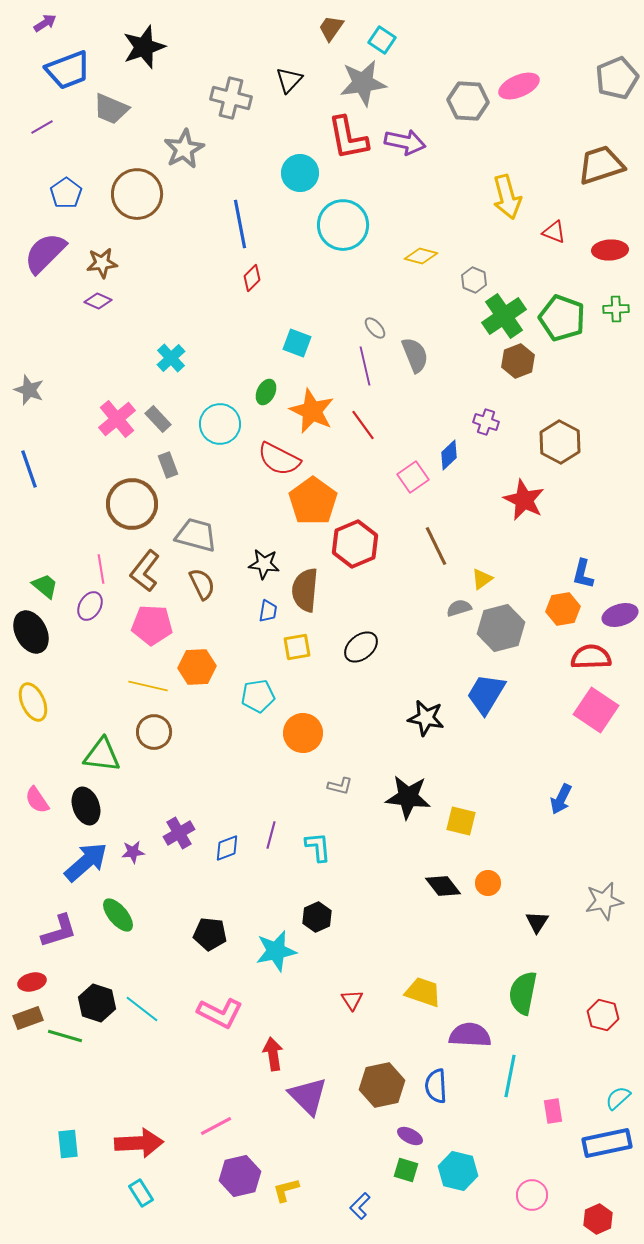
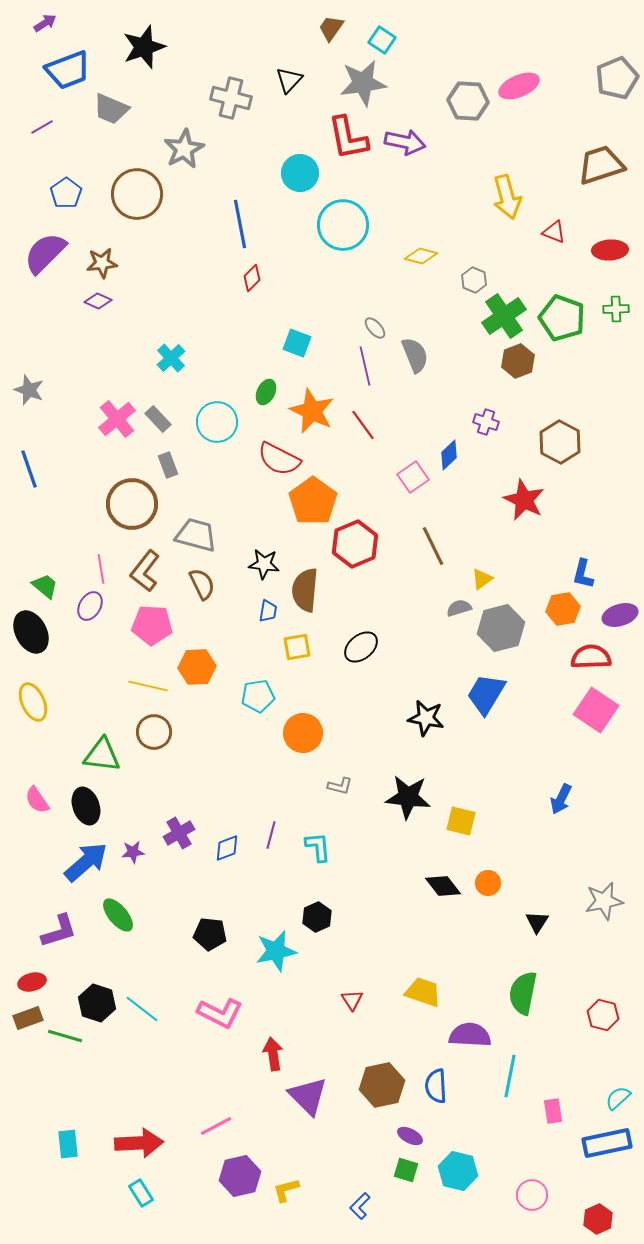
cyan circle at (220, 424): moved 3 px left, 2 px up
brown line at (436, 546): moved 3 px left
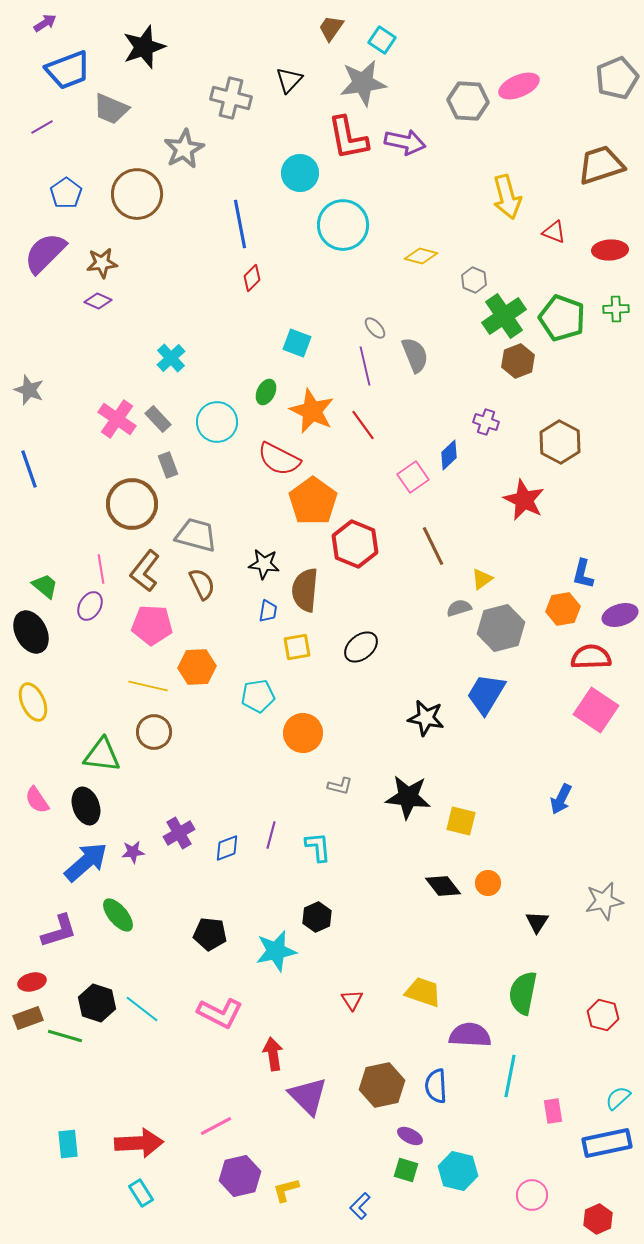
pink cross at (117, 419): rotated 15 degrees counterclockwise
red hexagon at (355, 544): rotated 15 degrees counterclockwise
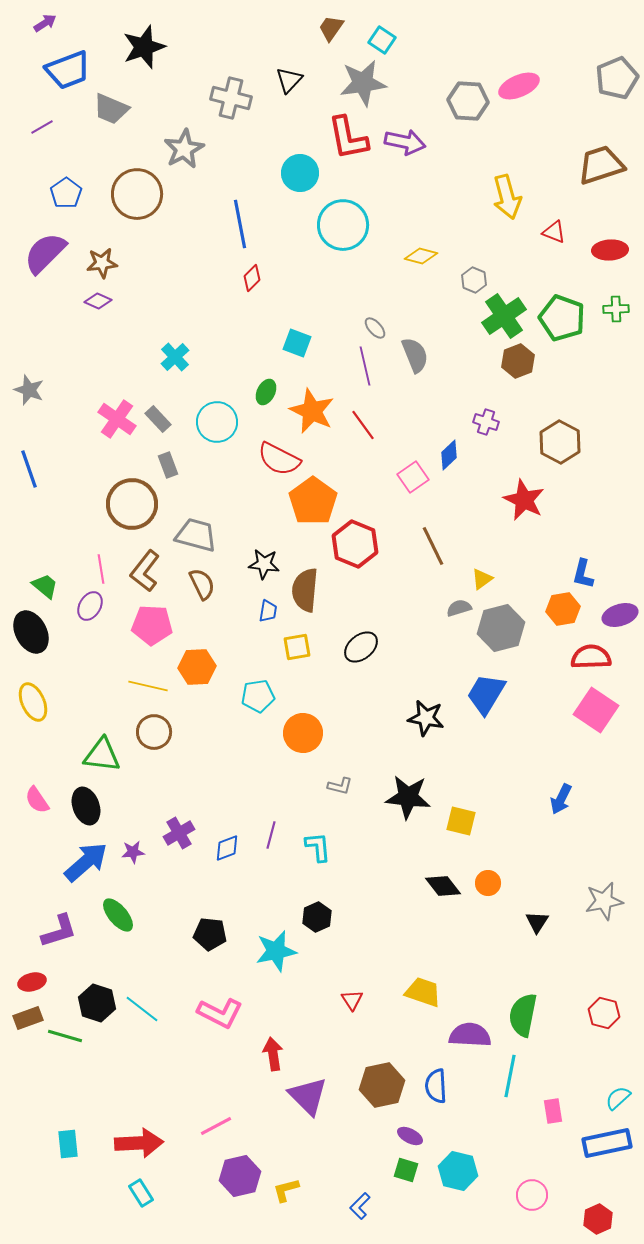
cyan cross at (171, 358): moved 4 px right, 1 px up
green semicircle at (523, 993): moved 22 px down
red hexagon at (603, 1015): moved 1 px right, 2 px up
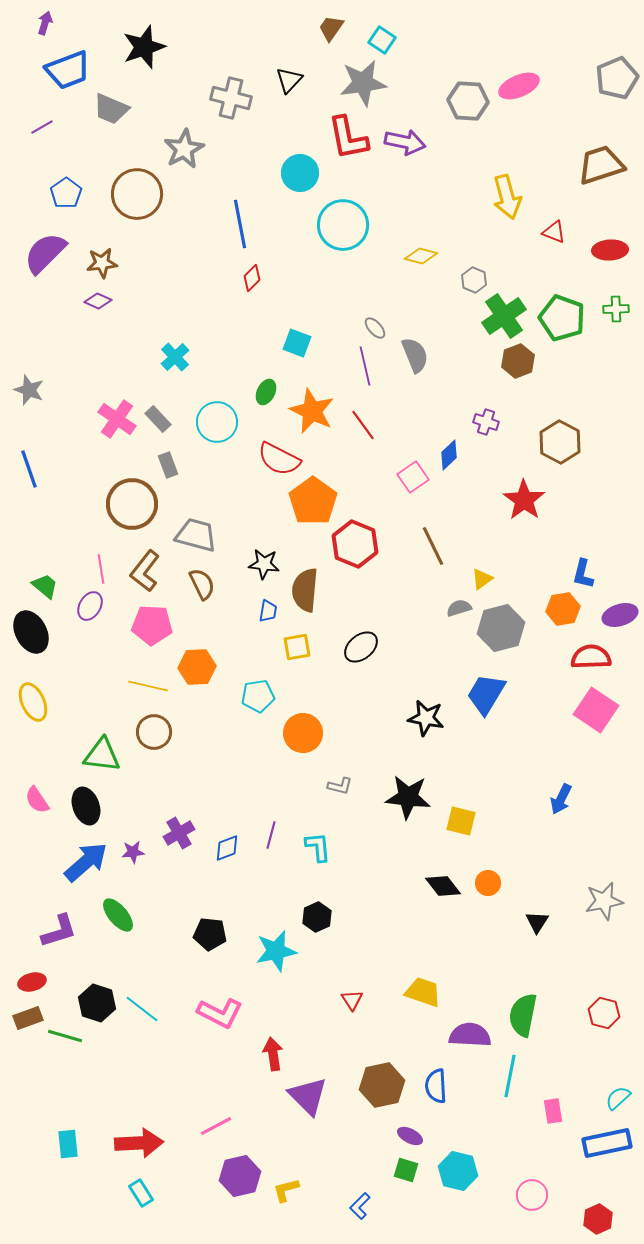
purple arrow at (45, 23): rotated 40 degrees counterclockwise
red star at (524, 500): rotated 9 degrees clockwise
